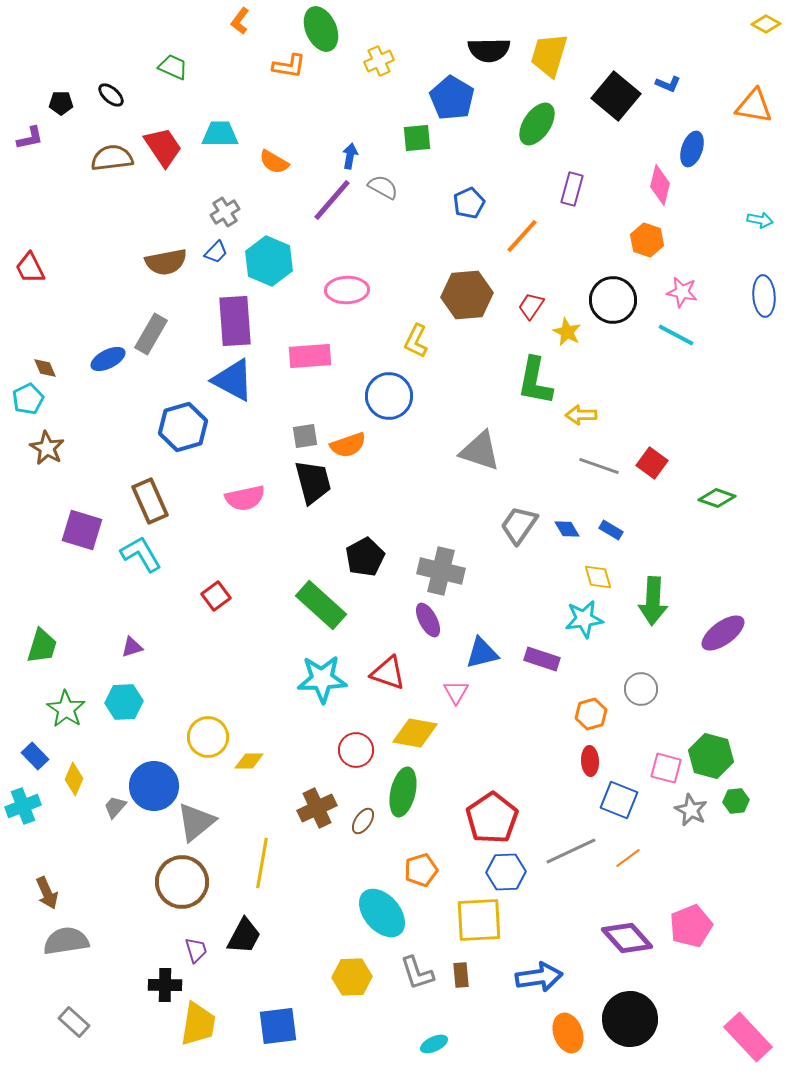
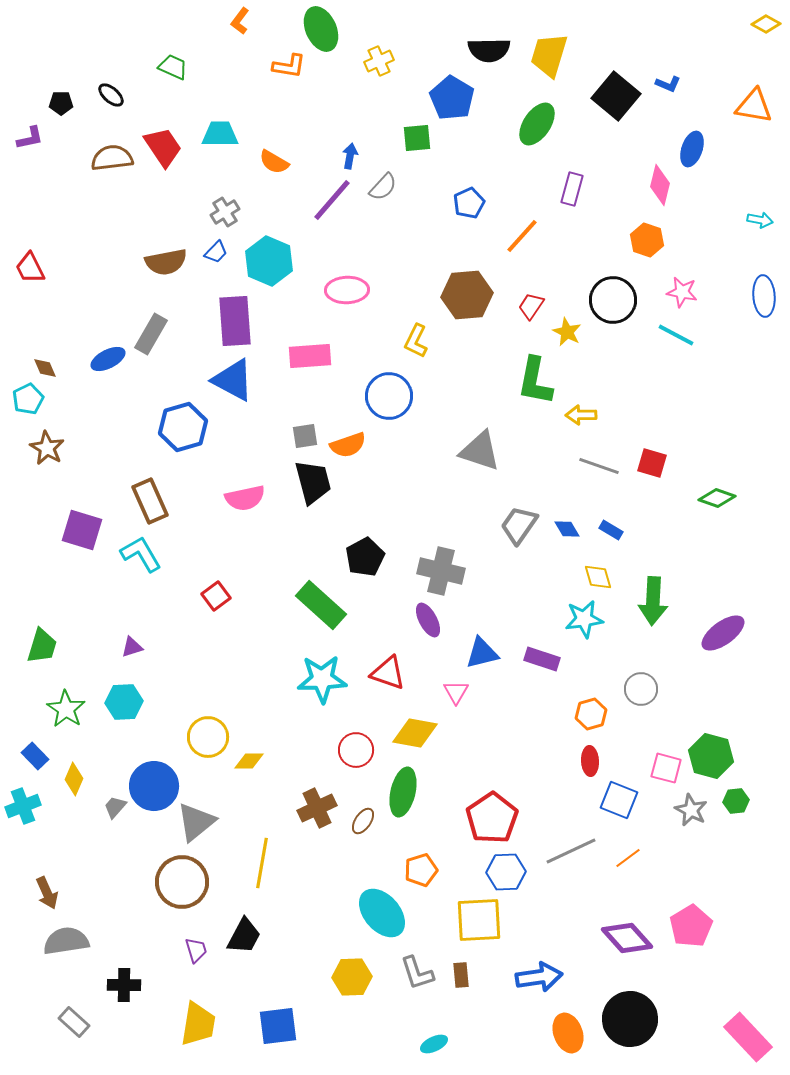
gray semicircle at (383, 187): rotated 104 degrees clockwise
red square at (652, 463): rotated 20 degrees counterclockwise
pink pentagon at (691, 926): rotated 9 degrees counterclockwise
black cross at (165, 985): moved 41 px left
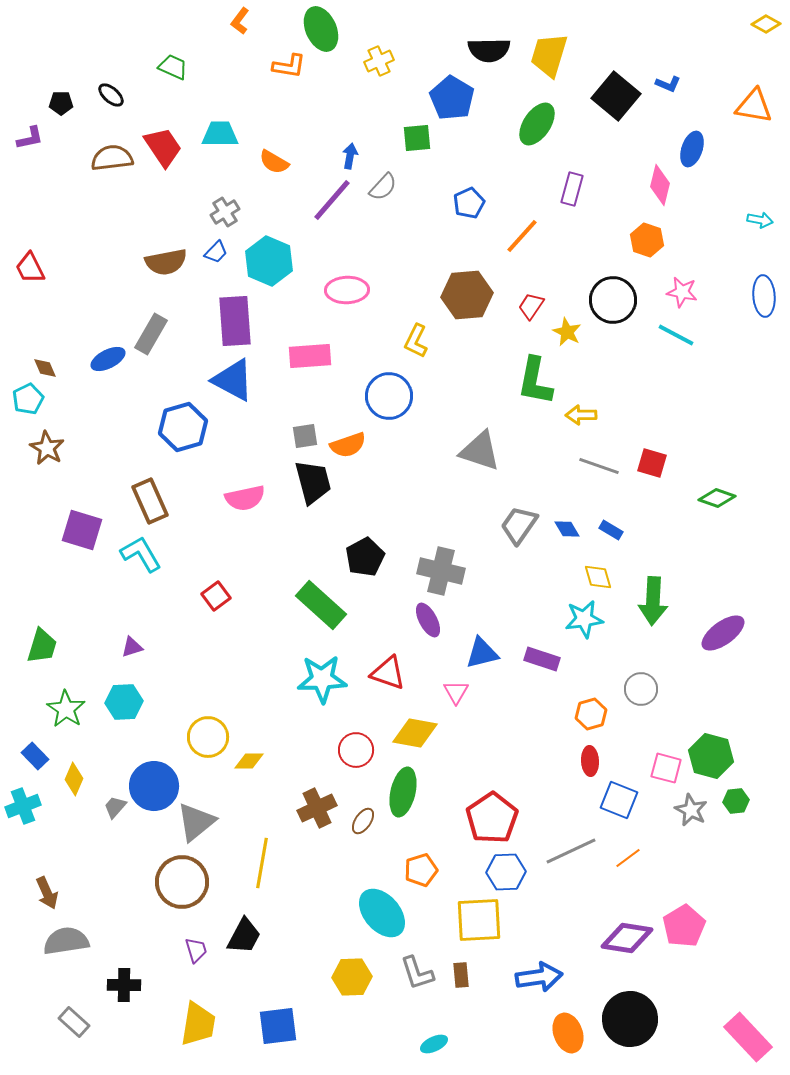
pink pentagon at (691, 926): moved 7 px left
purple diamond at (627, 938): rotated 39 degrees counterclockwise
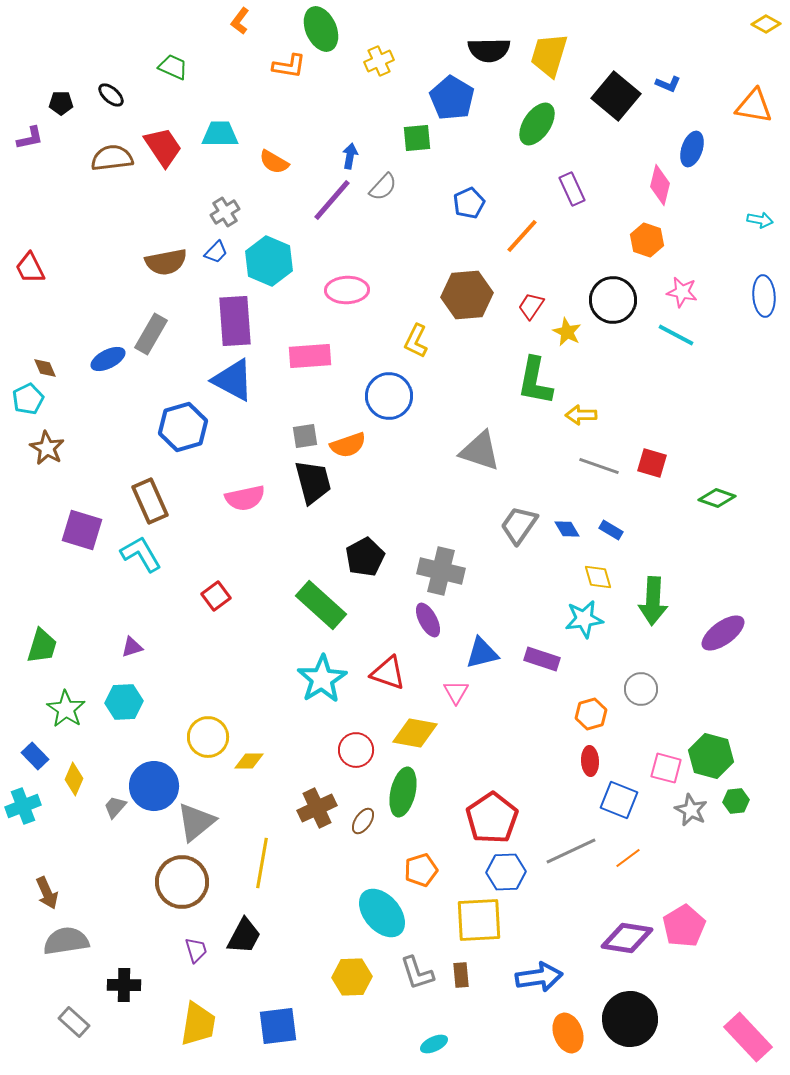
purple rectangle at (572, 189): rotated 40 degrees counterclockwise
cyan star at (322, 679): rotated 30 degrees counterclockwise
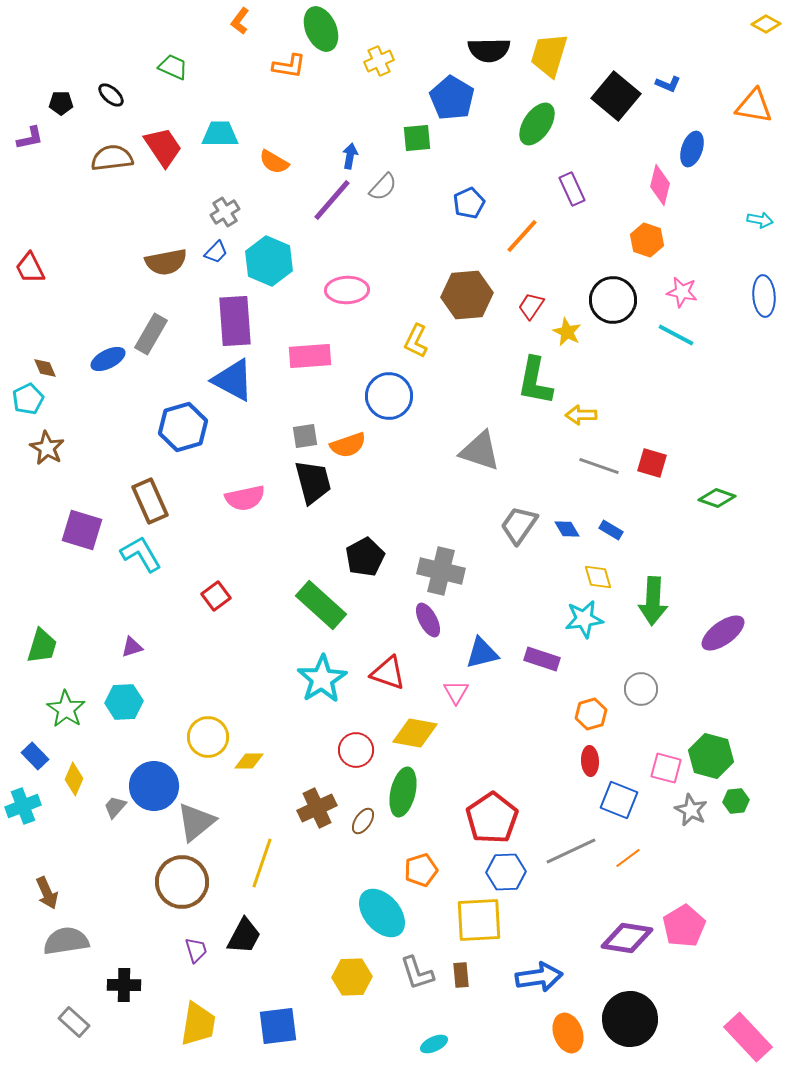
yellow line at (262, 863): rotated 9 degrees clockwise
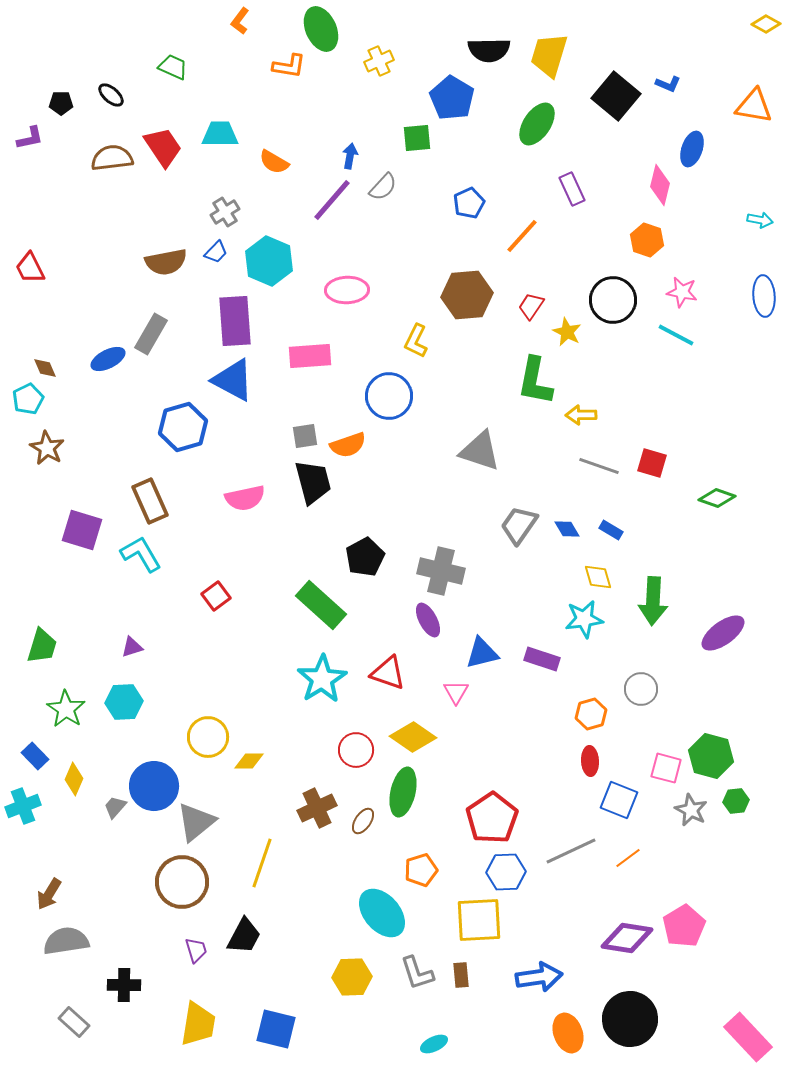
yellow diamond at (415, 733): moved 2 px left, 4 px down; rotated 24 degrees clockwise
brown arrow at (47, 893): moved 2 px right, 1 px down; rotated 56 degrees clockwise
blue square at (278, 1026): moved 2 px left, 3 px down; rotated 21 degrees clockwise
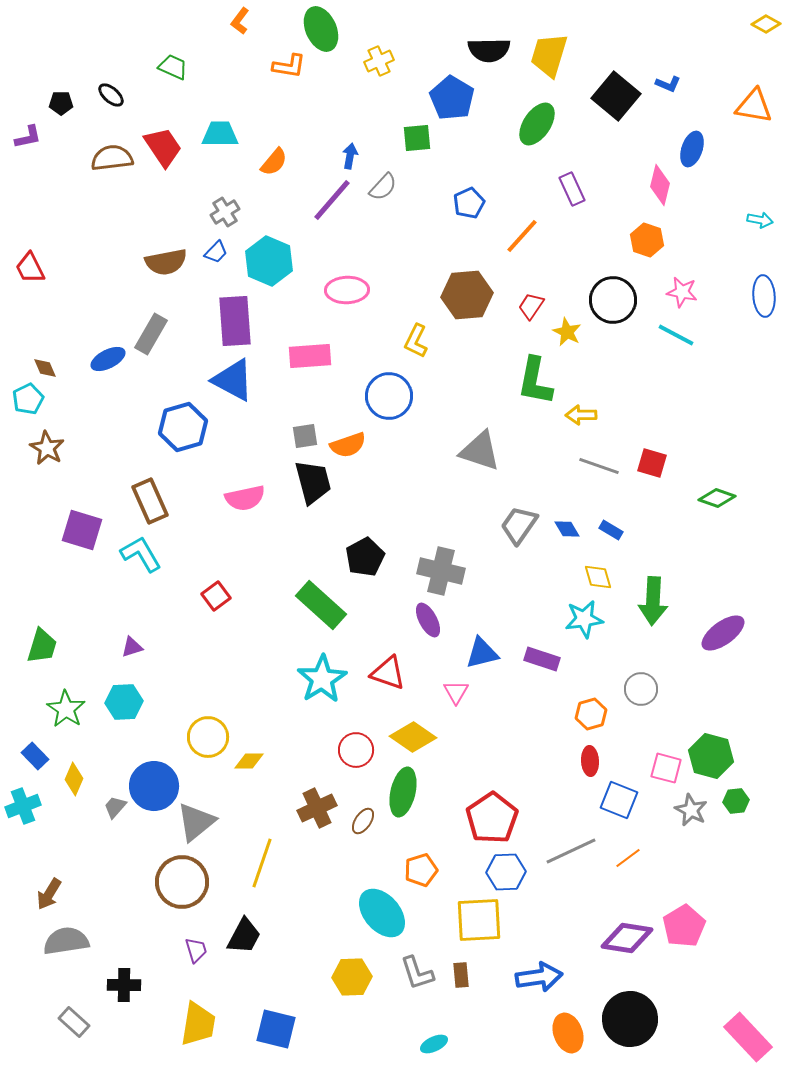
purple L-shape at (30, 138): moved 2 px left, 1 px up
orange semicircle at (274, 162): rotated 80 degrees counterclockwise
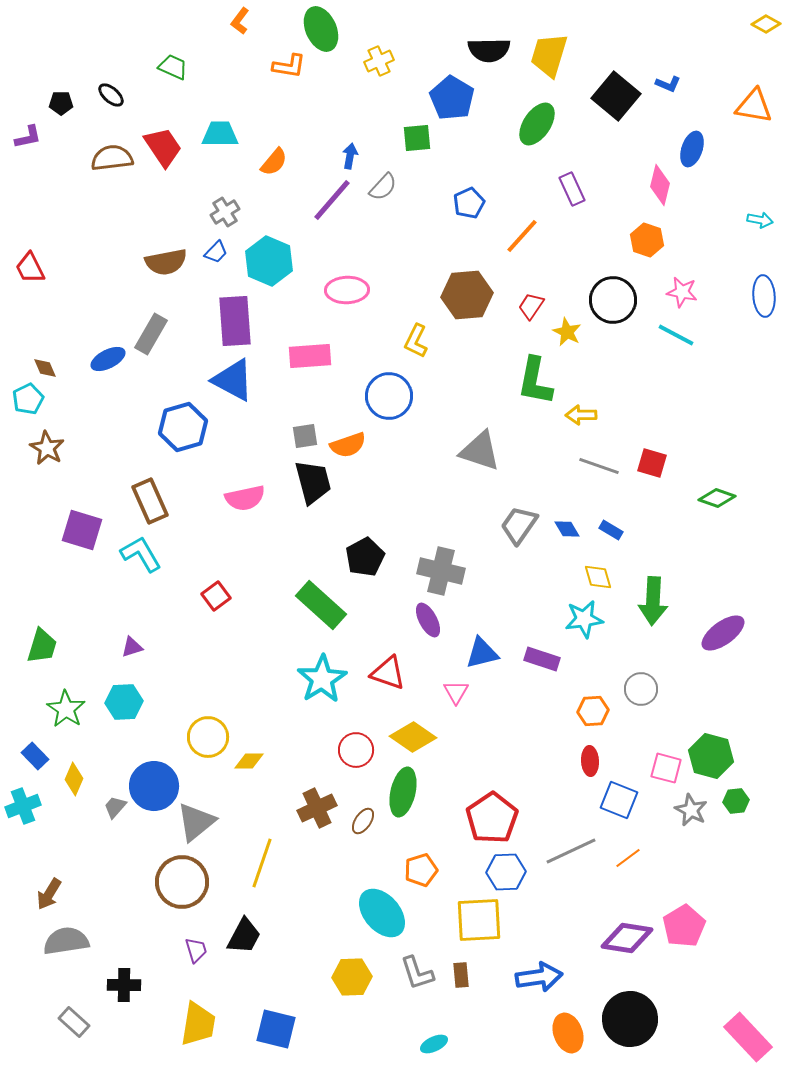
orange hexagon at (591, 714): moved 2 px right, 3 px up; rotated 12 degrees clockwise
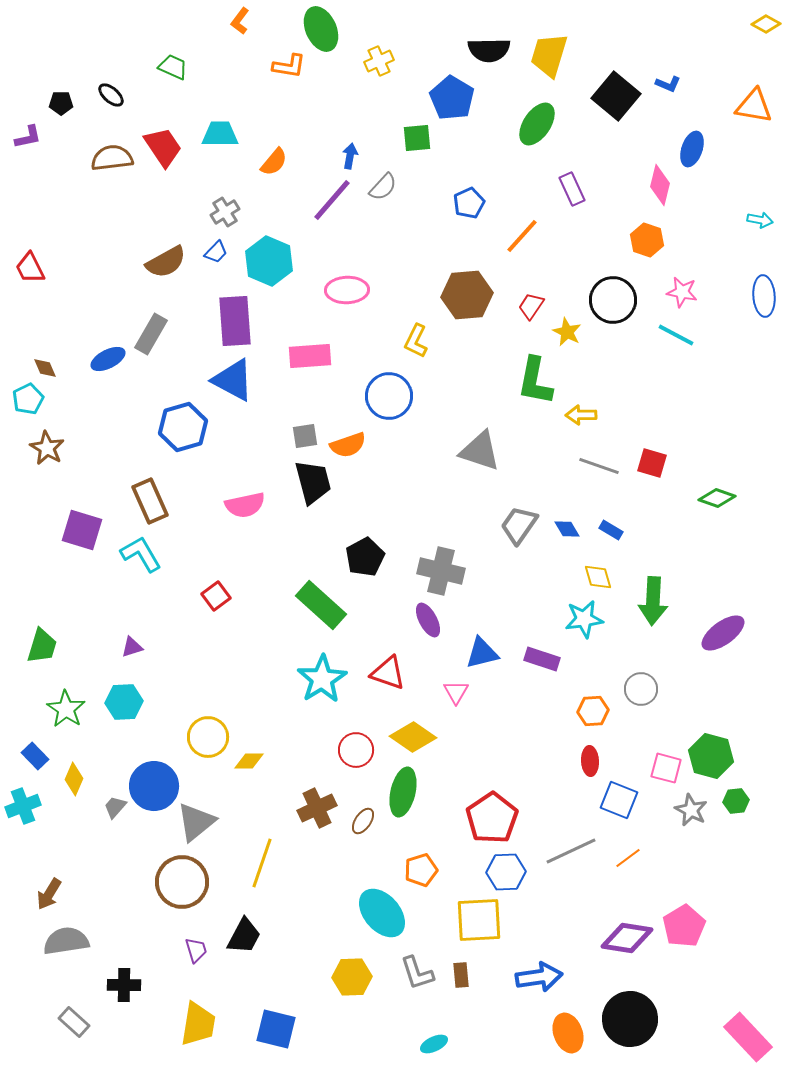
brown semicircle at (166, 262): rotated 18 degrees counterclockwise
pink semicircle at (245, 498): moved 7 px down
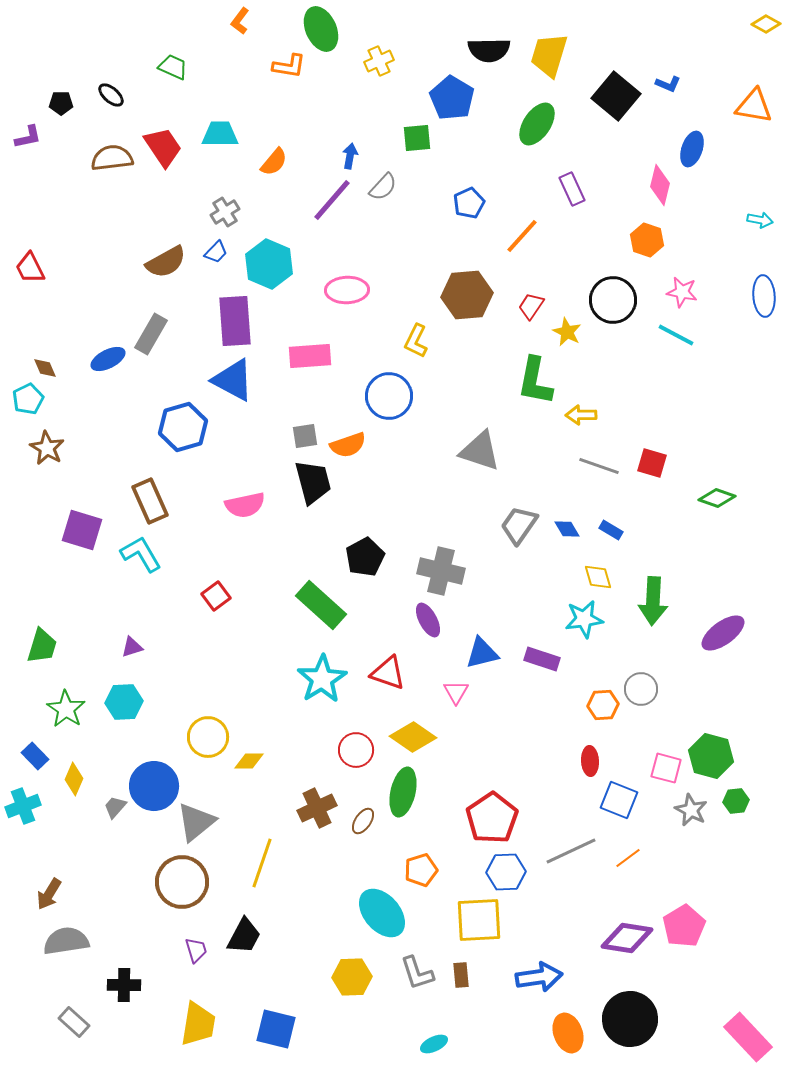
cyan hexagon at (269, 261): moved 3 px down
orange hexagon at (593, 711): moved 10 px right, 6 px up
